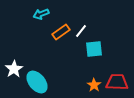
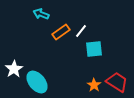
cyan arrow: rotated 42 degrees clockwise
red trapezoid: rotated 30 degrees clockwise
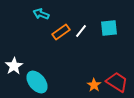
cyan square: moved 15 px right, 21 px up
white star: moved 3 px up
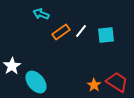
cyan square: moved 3 px left, 7 px down
white star: moved 2 px left
cyan ellipse: moved 1 px left
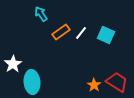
cyan arrow: rotated 35 degrees clockwise
white line: moved 2 px down
cyan square: rotated 30 degrees clockwise
white star: moved 1 px right, 2 px up
cyan ellipse: moved 4 px left; rotated 35 degrees clockwise
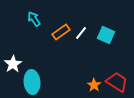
cyan arrow: moved 7 px left, 5 px down
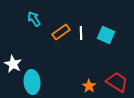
white line: rotated 40 degrees counterclockwise
white star: rotated 12 degrees counterclockwise
orange star: moved 5 px left, 1 px down
